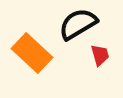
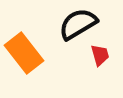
orange rectangle: moved 8 px left; rotated 9 degrees clockwise
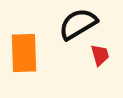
orange rectangle: rotated 36 degrees clockwise
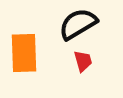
red trapezoid: moved 17 px left, 6 px down
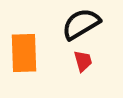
black semicircle: moved 3 px right
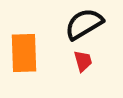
black semicircle: moved 3 px right
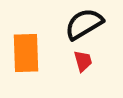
orange rectangle: moved 2 px right
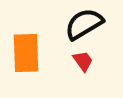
red trapezoid: rotated 20 degrees counterclockwise
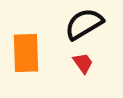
red trapezoid: moved 2 px down
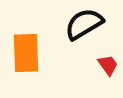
red trapezoid: moved 25 px right, 2 px down
